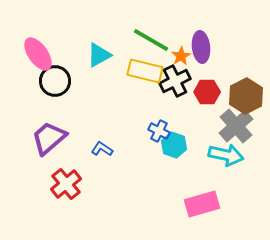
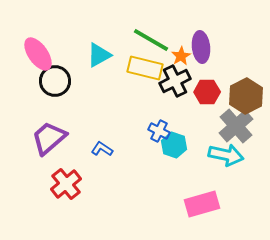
yellow rectangle: moved 3 px up
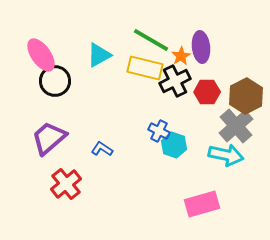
pink ellipse: moved 3 px right, 1 px down
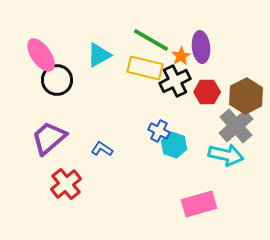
black circle: moved 2 px right, 1 px up
pink rectangle: moved 3 px left
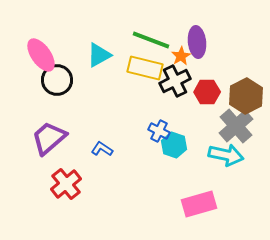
green line: rotated 9 degrees counterclockwise
purple ellipse: moved 4 px left, 5 px up
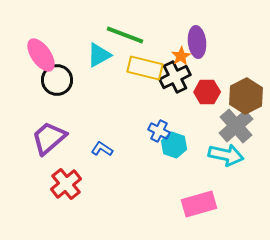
green line: moved 26 px left, 5 px up
black cross: moved 4 px up
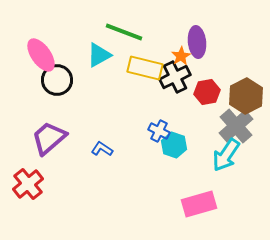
green line: moved 1 px left, 3 px up
red hexagon: rotated 10 degrees counterclockwise
cyan arrow: rotated 112 degrees clockwise
red cross: moved 38 px left
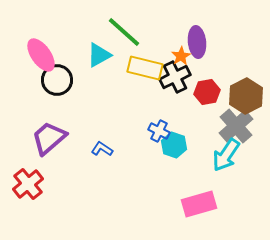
green line: rotated 21 degrees clockwise
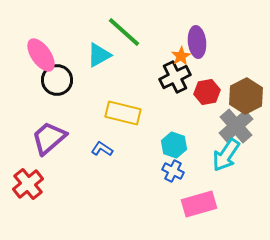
yellow rectangle: moved 22 px left, 45 px down
blue cross: moved 14 px right, 40 px down
